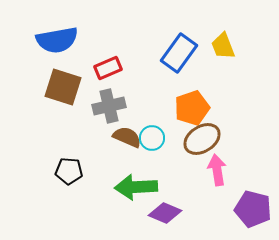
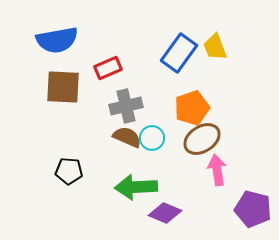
yellow trapezoid: moved 8 px left, 1 px down
brown square: rotated 15 degrees counterclockwise
gray cross: moved 17 px right
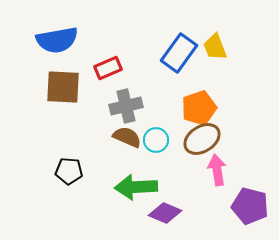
orange pentagon: moved 7 px right
cyan circle: moved 4 px right, 2 px down
purple pentagon: moved 3 px left, 3 px up
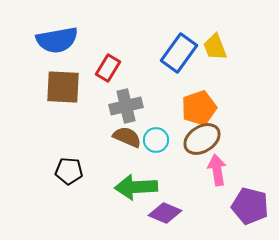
red rectangle: rotated 36 degrees counterclockwise
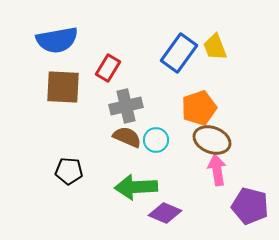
brown ellipse: moved 10 px right, 1 px down; rotated 54 degrees clockwise
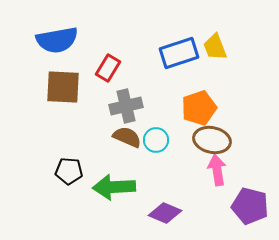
blue rectangle: rotated 36 degrees clockwise
brown ellipse: rotated 9 degrees counterclockwise
green arrow: moved 22 px left
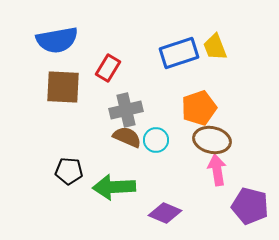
gray cross: moved 4 px down
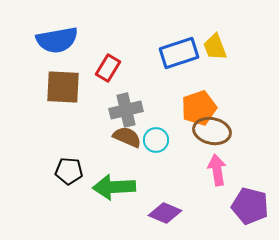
brown ellipse: moved 9 px up
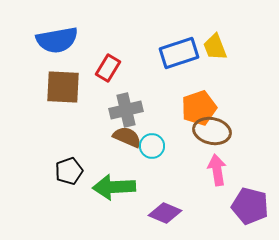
cyan circle: moved 4 px left, 6 px down
black pentagon: rotated 24 degrees counterclockwise
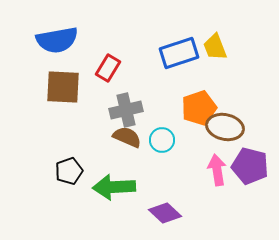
brown ellipse: moved 13 px right, 4 px up
cyan circle: moved 10 px right, 6 px up
purple pentagon: moved 40 px up
purple diamond: rotated 20 degrees clockwise
